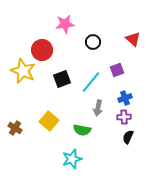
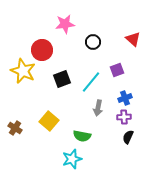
green semicircle: moved 6 px down
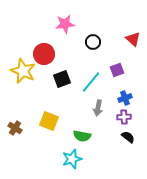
red circle: moved 2 px right, 4 px down
yellow square: rotated 18 degrees counterclockwise
black semicircle: rotated 104 degrees clockwise
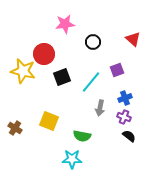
yellow star: rotated 10 degrees counterclockwise
black square: moved 2 px up
gray arrow: moved 2 px right
purple cross: rotated 24 degrees clockwise
black semicircle: moved 1 px right, 1 px up
cyan star: rotated 18 degrees clockwise
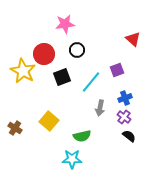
black circle: moved 16 px left, 8 px down
yellow star: rotated 15 degrees clockwise
purple cross: rotated 16 degrees clockwise
yellow square: rotated 18 degrees clockwise
green semicircle: rotated 24 degrees counterclockwise
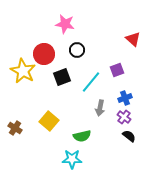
pink star: rotated 18 degrees clockwise
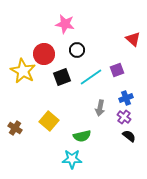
cyan line: moved 5 px up; rotated 15 degrees clockwise
blue cross: moved 1 px right
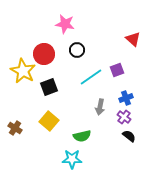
black square: moved 13 px left, 10 px down
gray arrow: moved 1 px up
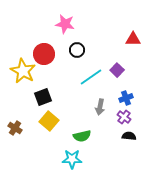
red triangle: rotated 42 degrees counterclockwise
purple square: rotated 24 degrees counterclockwise
black square: moved 6 px left, 10 px down
black semicircle: rotated 32 degrees counterclockwise
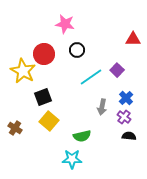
blue cross: rotated 24 degrees counterclockwise
gray arrow: moved 2 px right
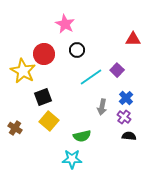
pink star: rotated 18 degrees clockwise
